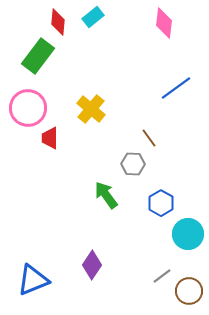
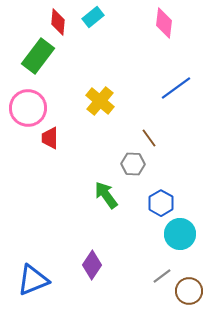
yellow cross: moved 9 px right, 8 px up
cyan circle: moved 8 px left
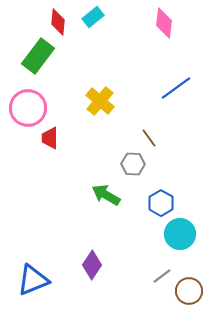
green arrow: rotated 24 degrees counterclockwise
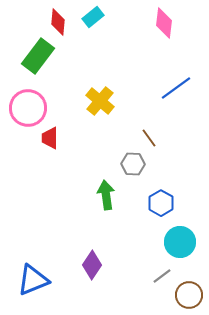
green arrow: rotated 52 degrees clockwise
cyan circle: moved 8 px down
brown circle: moved 4 px down
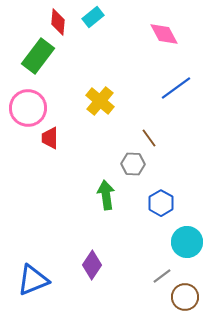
pink diamond: moved 11 px down; rotated 36 degrees counterclockwise
cyan circle: moved 7 px right
brown circle: moved 4 px left, 2 px down
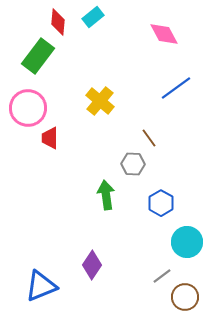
blue triangle: moved 8 px right, 6 px down
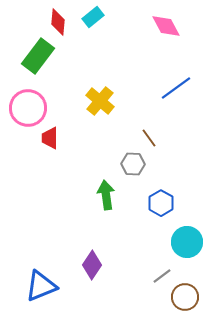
pink diamond: moved 2 px right, 8 px up
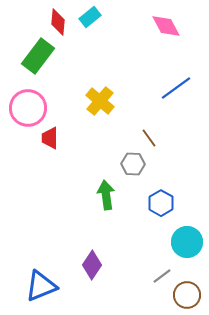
cyan rectangle: moved 3 px left
brown circle: moved 2 px right, 2 px up
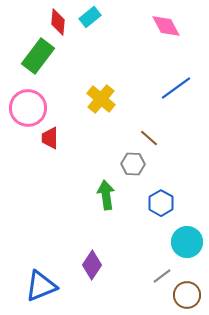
yellow cross: moved 1 px right, 2 px up
brown line: rotated 12 degrees counterclockwise
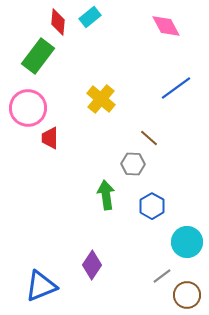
blue hexagon: moved 9 px left, 3 px down
